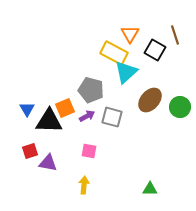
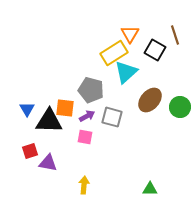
yellow rectangle: rotated 60 degrees counterclockwise
orange square: rotated 30 degrees clockwise
pink square: moved 4 px left, 14 px up
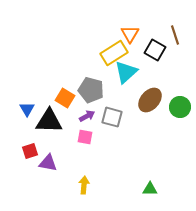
orange square: moved 10 px up; rotated 24 degrees clockwise
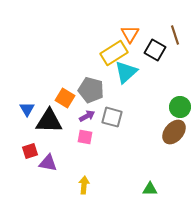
brown ellipse: moved 24 px right, 32 px down
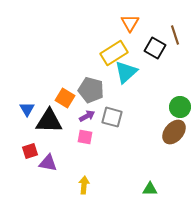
orange triangle: moved 11 px up
black square: moved 2 px up
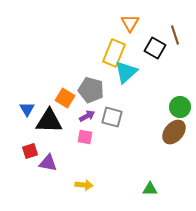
yellow rectangle: rotated 36 degrees counterclockwise
yellow arrow: rotated 90 degrees clockwise
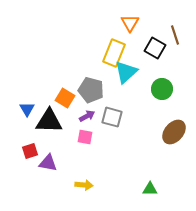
green circle: moved 18 px left, 18 px up
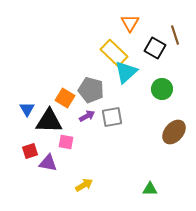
yellow rectangle: rotated 68 degrees counterclockwise
gray square: rotated 25 degrees counterclockwise
pink square: moved 19 px left, 5 px down
yellow arrow: rotated 36 degrees counterclockwise
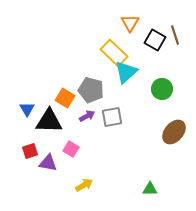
black square: moved 8 px up
pink square: moved 5 px right, 7 px down; rotated 21 degrees clockwise
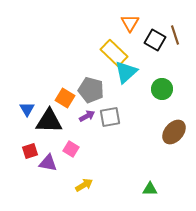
gray square: moved 2 px left
